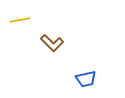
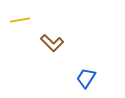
blue trapezoid: moved 1 px up; rotated 135 degrees clockwise
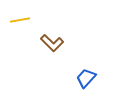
blue trapezoid: rotated 10 degrees clockwise
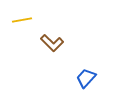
yellow line: moved 2 px right
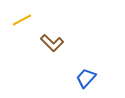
yellow line: rotated 18 degrees counterclockwise
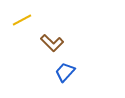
blue trapezoid: moved 21 px left, 6 px up
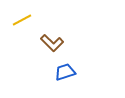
blue trapezoid: rotated 30 degrees clockwise
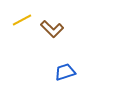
brown L-shape: moved 14 px up
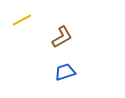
brown L-shape: moved 10 px right, 8 px down; rotated 75 degrees counterclockwise
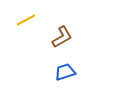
yellow line: moved 4 px right
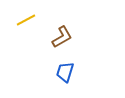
blue trapezoid: rotated 55 degrees counterclockwise
